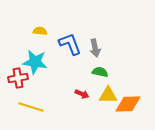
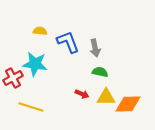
blue L-shape: moved 2 px left, 2 px up
cyan star: moved 2 px down
red cross: moved 5 px left; rotated 18 degrees counterclockwise
yellow triangle: moved 2 px left, 2 px down
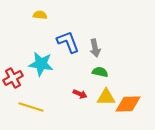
yellow semicircle: moved 16 px up
cyan star: moved 6 px right
red arrow: moved 2 px left
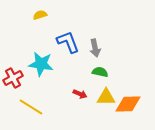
yellow semicircle: rotated 24 degrees counterclockwise
yellow line: rotated 15 degrees clockwise
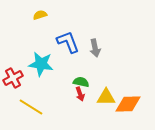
green semicircle: moved 19 px left, 10 px down
red arrow: rotated 48 degrees clockwise
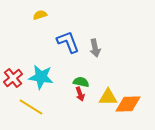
cyan star: moved 13 px down
red cross: rotated 12 degrees counterclockwise
yellow triangle: moved 2 px right
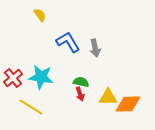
yellow semicircle: rotated 72 degrees clockwise
blue L-shape: rotated 10 degrees counterclockwise
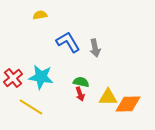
yellow semicircle: rotated 64 degrees counterclockwise
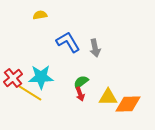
cyan star: rotated 10 degrees counterclockwise
green semicircle: rotated 49 degrees counterclockwise
yellow line: moved 1 px left, 14 px up
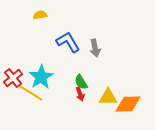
cyan star: rotated 30 degrees counterclockwise
green semicircle: rotated 84 degrees counterclockwise
yellow line: moved 1 px right
